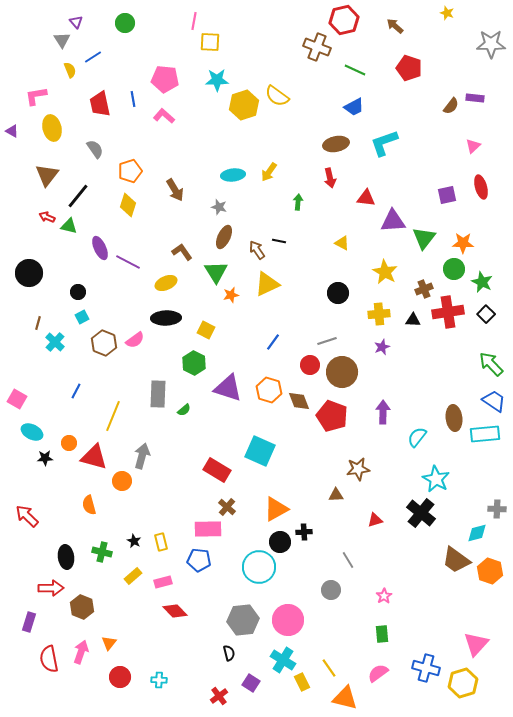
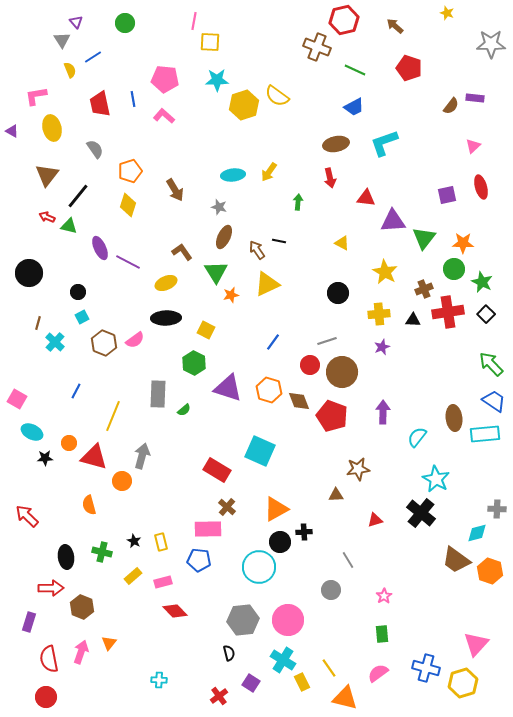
red circle at (120, 677): moved 74 px left, 20 px down
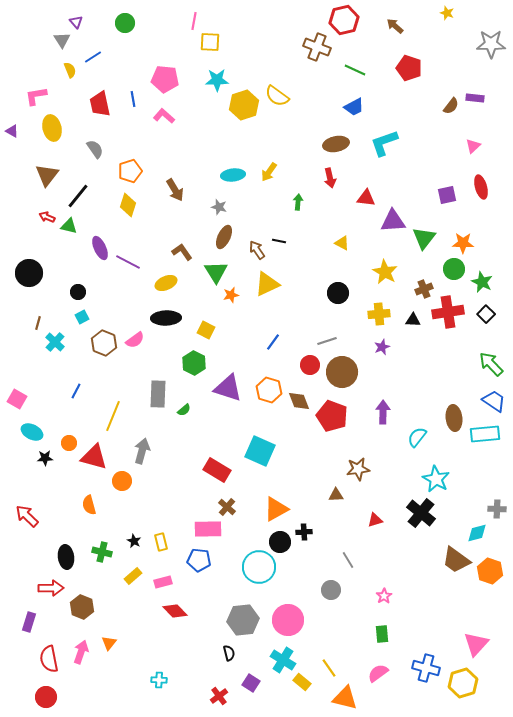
gray arrow at (142, 456): moved 5 px up
yellow rectangle at (302, 682): rotated 24 degrees counterclockwise
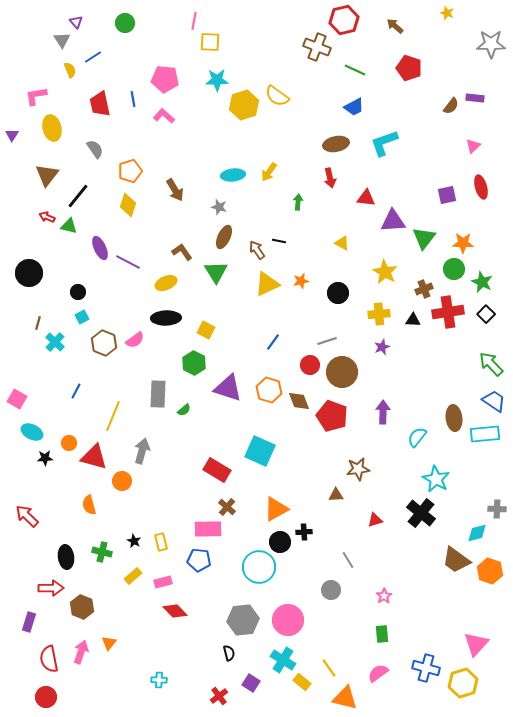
purple triangle at (12, 131): moved 4 px down; rotated 32 degrees clockwise
orange star at (231, 295): moved 70 px right, 14 px up
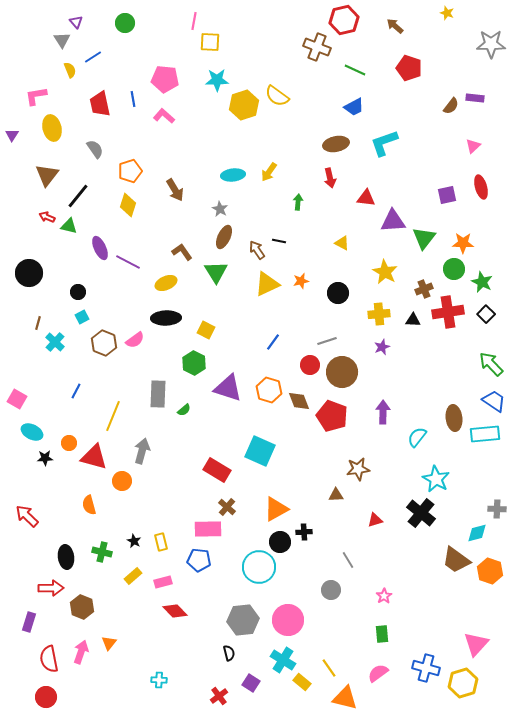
gray star at (219, 207): moved 1 px right, 2 px down; rotated 14 degrees clockwise
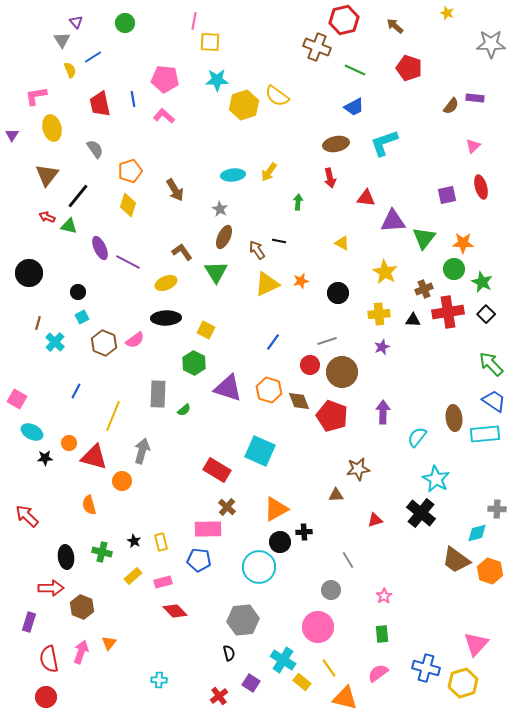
pink circle at (288, 620): moved 30 px right, 7 px down
